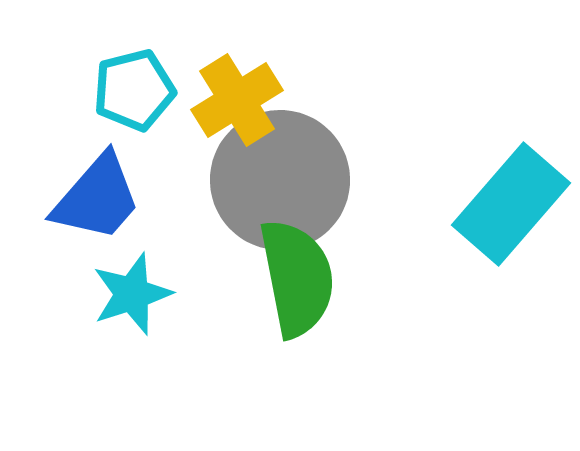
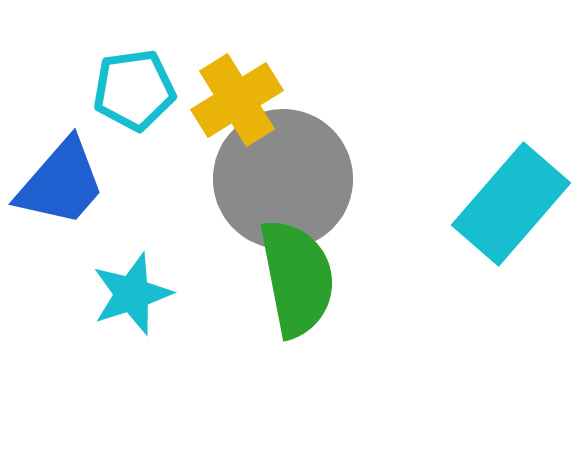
cyan pentagon: rotated 6 degrees clockwise
gray circle: moved 3 px right, 1 px up
blue trapezoid: moved 36 px left, 15 px up
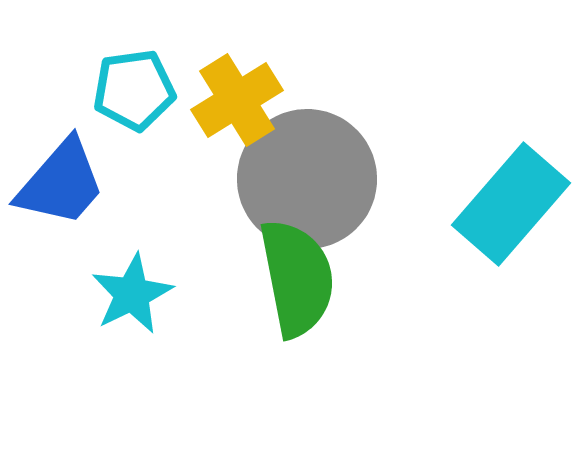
gray circle: moved 24 px right
cyan star: rotated 8 degrees counterclockwise
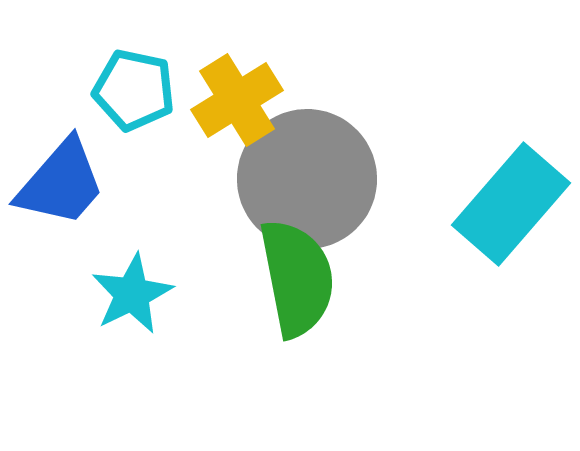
cyan pentagon: rotated 20 degrees clockwise
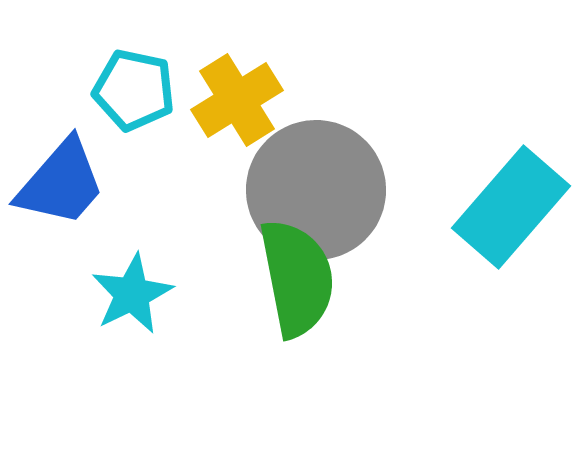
gray circle: moved 9 px right, 11 px down
cyan rectangle: moved 3 px down
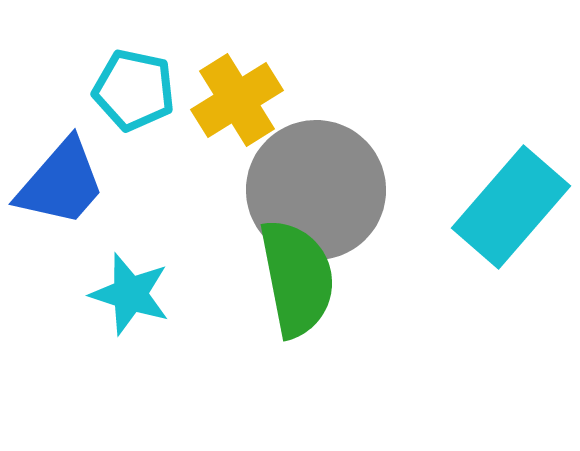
cyan star: moved 2 px left; rotated 28 degrees counterclockwise
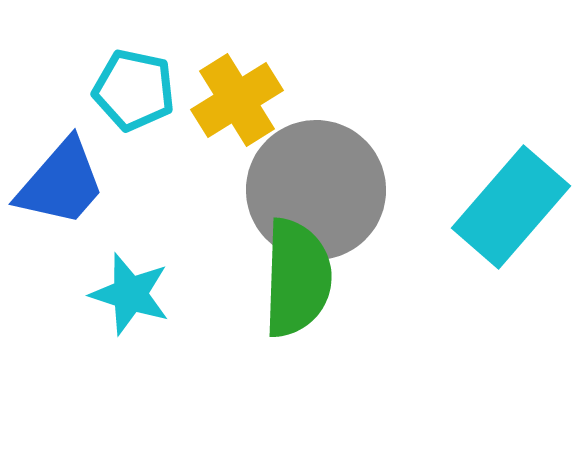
green semicircle: rotated 13 degrees clockwise
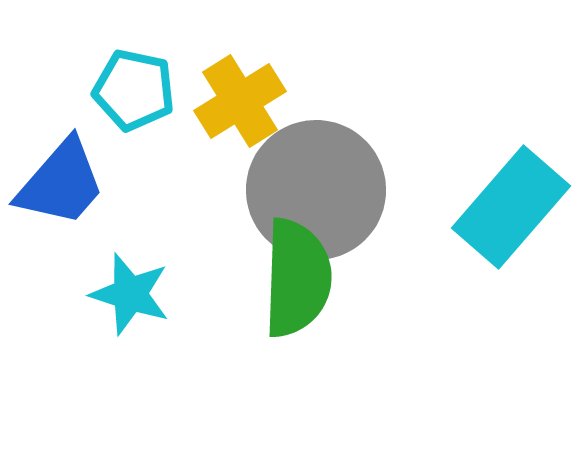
yellow cross: moved 3 px right, 1 px down
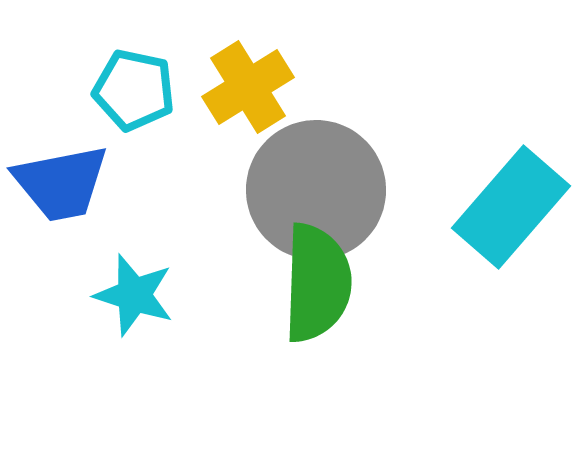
yellow cross: moved 8 px right, 14 px up
blue trapezoid: rotated 38 degrees clockwise
green semicircle: moved 20 px right, 5 px down
cyan star: moved 4 px right, 1 px down
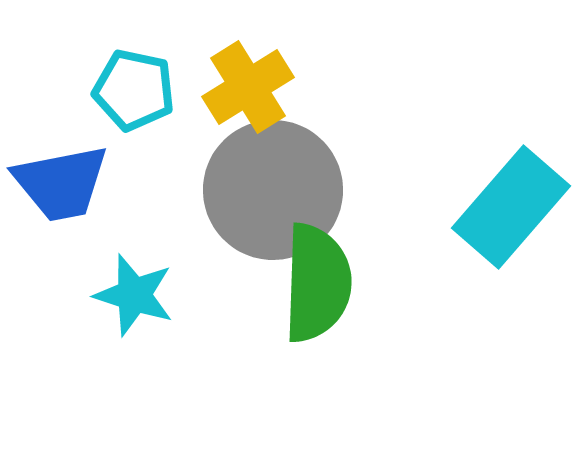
gray circle: moved 43 px left
